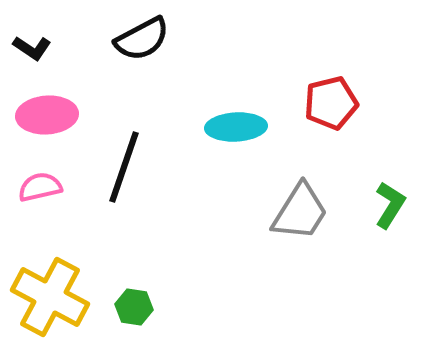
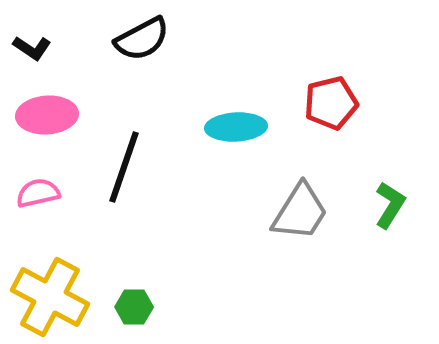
pink semicircle: moved 2 px left, 6 px down
green hexagon: rotated 9 degrees counterclockwise
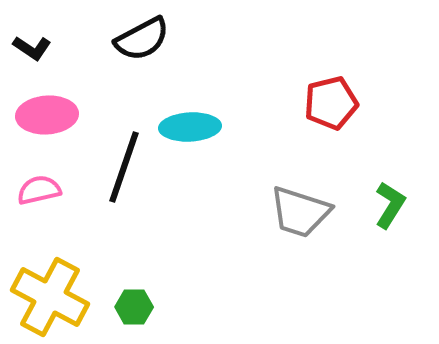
cyan ellipse: moved 46 px left
pink semicircle: moved 1 px right, 3 px up
gray trapezoid: rotated 76 degrees clockwise
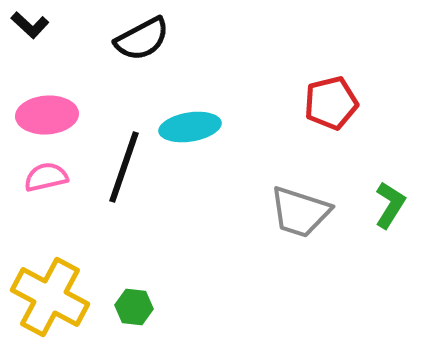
black L-shape: moved 2 px left, 23 px up; rotated 9 degrees clockwise
cyan ellipse: rotated 6 degrees counterclockwise
pink semicircle: moved 7 px right, 13 px up
green hexagon: rotated 6 degrees clockwise
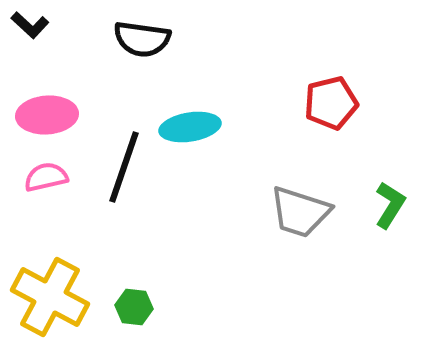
black semicircle: rotated 36 degrees clockwise
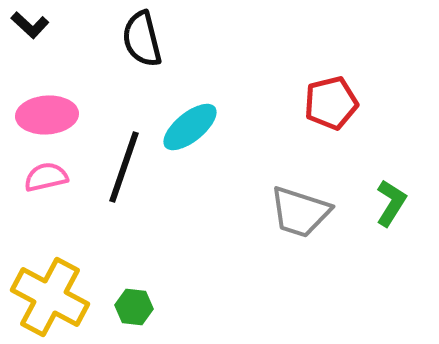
black semicircle: rotated 68 degrees clockwise
cyan ellipse: rotated 30 degrees counterclockwise
green L-shape: moved 1 px right, 2 px up
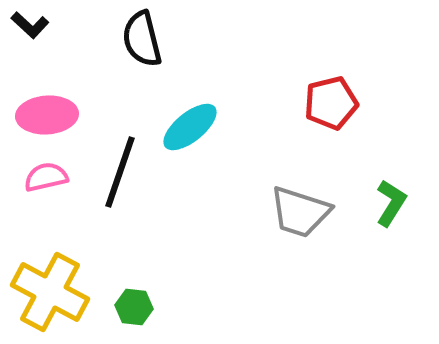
black line: moved 4 px left, 5 px down
yellow cross: moved 5 px up
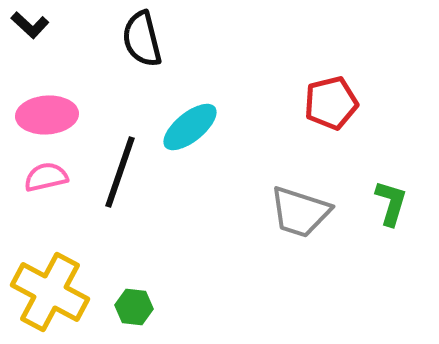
green L-shape: rotated 15 degrees counterclockwise
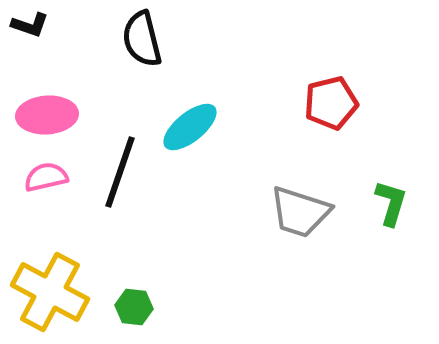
black L-shape: rotated 24 degrees counterclockwise
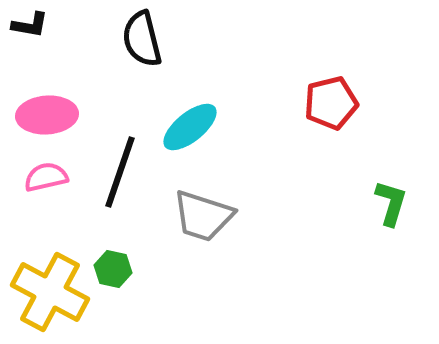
black L-shape: rotated 9 degrees counterclockwise
gray trapezoid: moved 97 px left, 4 px down
green hexagon: moved 21 px left, 38 px up; rotated 6 degrees clockwise
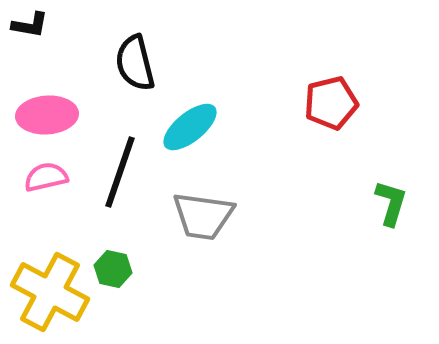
black semicircle: moved 7 px left, 24 px down
gray trapezoid: rotated 10 degrees counterclockwise
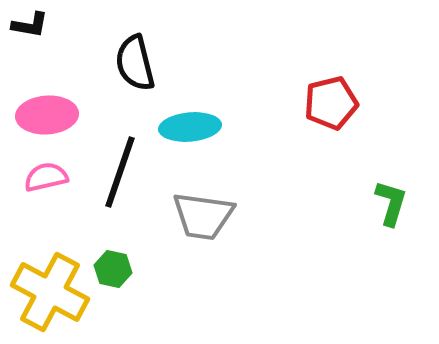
cyan ellipse: rotated 34 degrees clockwise
